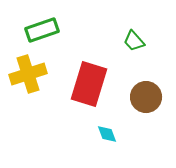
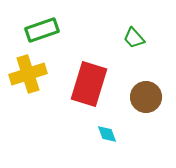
green trapezoid: moved 3 px up
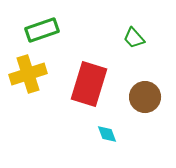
brown circle: moved 1 px left
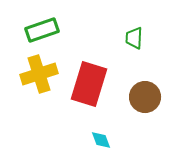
green trapezoid: rotated 45 degrees clockwise
yellow cross: moved 11 px right
cyan diamond: moved 6 px left, 6 px down
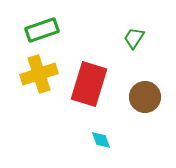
green trapezoid: rotated 30 degrees clockwise
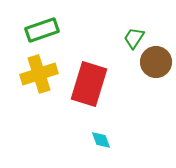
brown circle: moved 11 px right, 35 px up
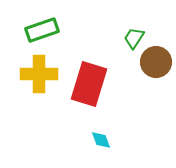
yellow cross: rotated 18 degrees clockwise
